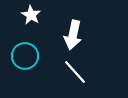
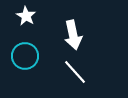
white star: moved 5 px left, 1 px down
white arrow: rotated 24 degrees counterclockwise
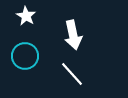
white line: moved 3 px left, 2 px down
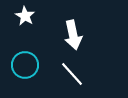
white star: moved 1 px left
cyan circle: moved 9 px down
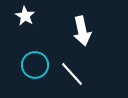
white arrow: moved 9 px right, 4 px up
cyan circle: moved 10 px right
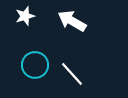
white star: rotated 24 degrees clockwise
white arrow: moved 10 px left, 10 px up; rotated 132 degrees clockwise
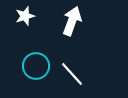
white arrow: rotated 80 degrees clockwise
cyan circle: moved 1 px right, 1 px down
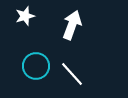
white arrow: moved 4 px down
